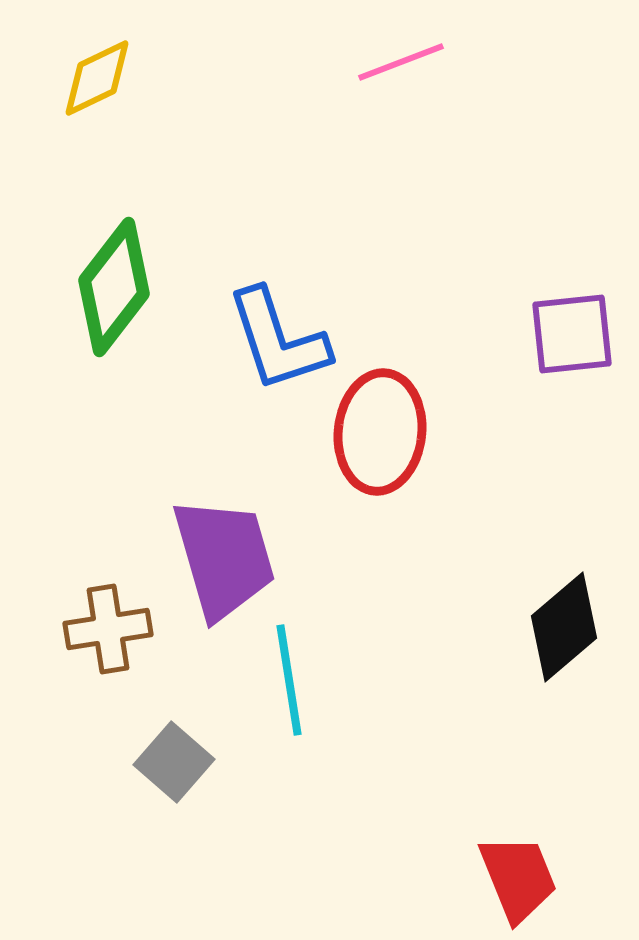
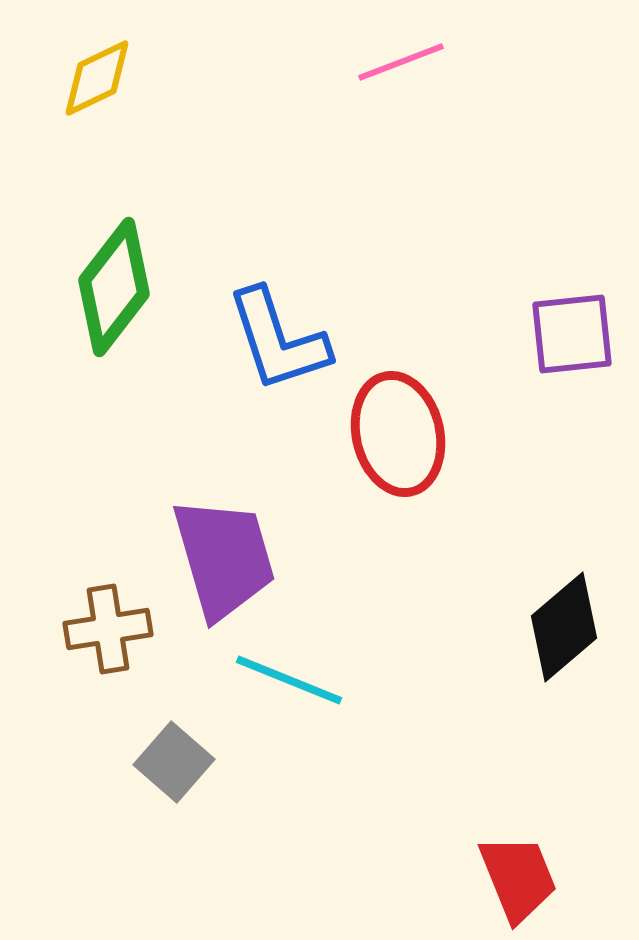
red ellipse: moved 18 px right, 2 px down; rotated 19 degrees counterclockwise
cyan line: rotated 59 degrees counterclockwise
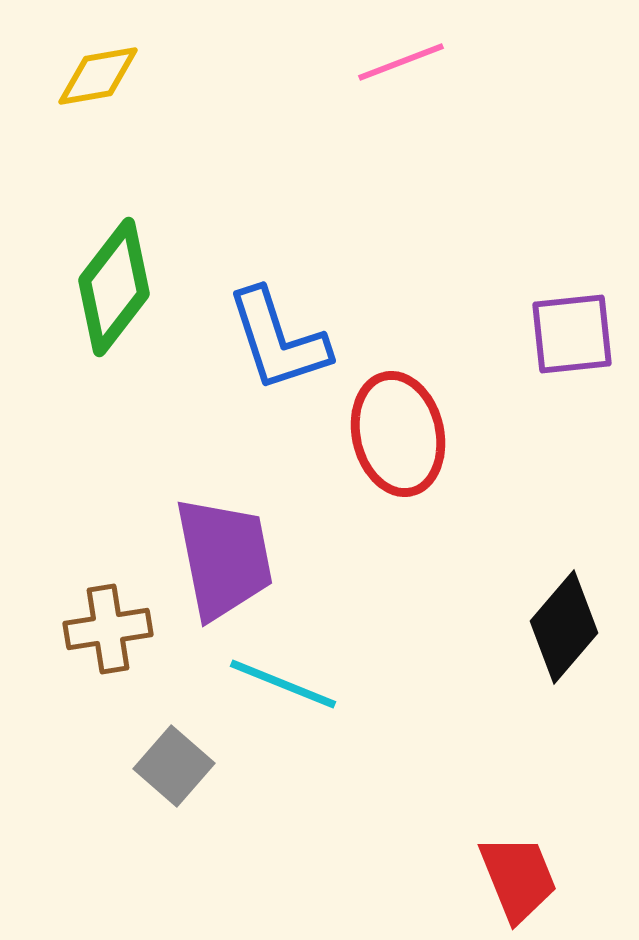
yellow diamond: moved 1 px right, 2 px up; rotated 16 degrees clockwise
purple trapezoid: rotated 5 degrees clockwise
black diamond: rotated 9 degrees counterclockwise
cyan line: moved 6 px left, 4 px down
gray square: moved 4 px down
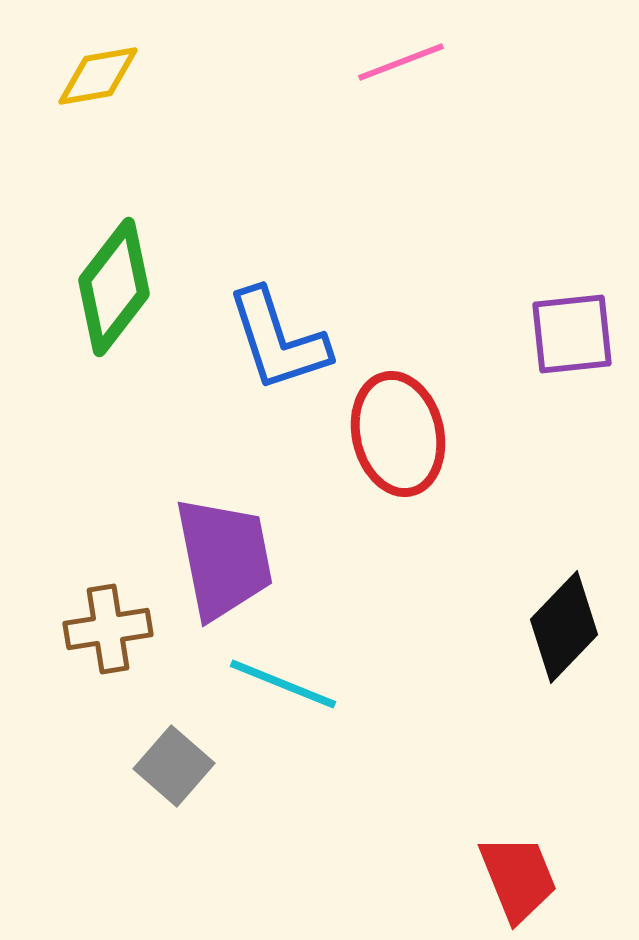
black diamond: rotated 3 degrees clockwise
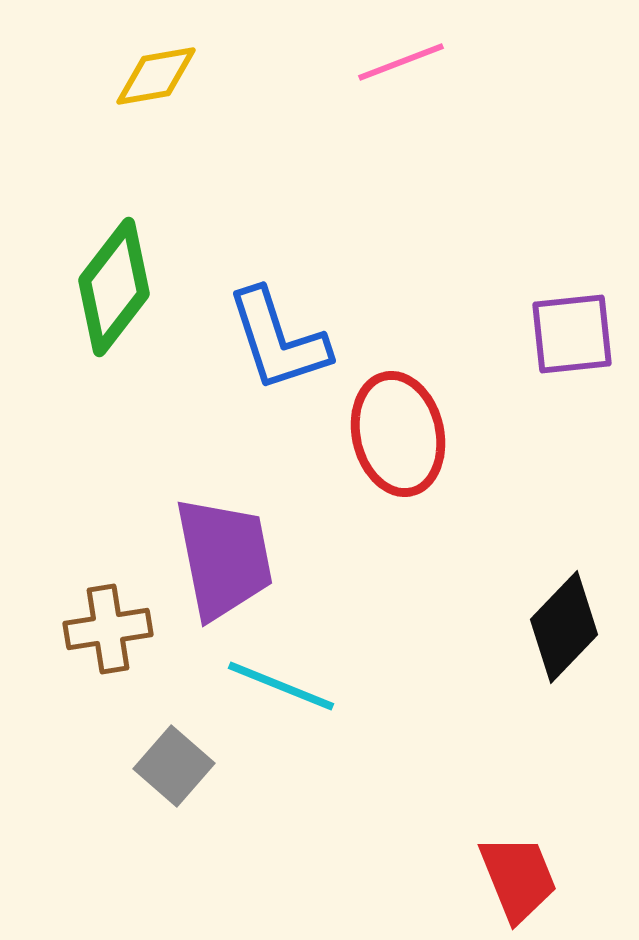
yellow diamond: moved 58 px right
cyan line: moved 2 px left, 2 px down
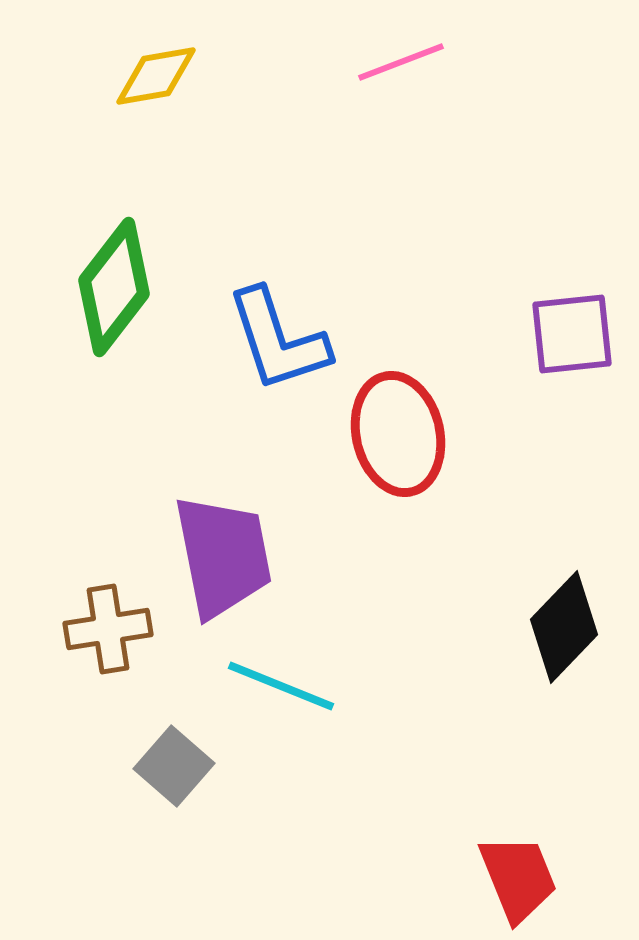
purple trapezoid: moved 1 px left, 2 px up
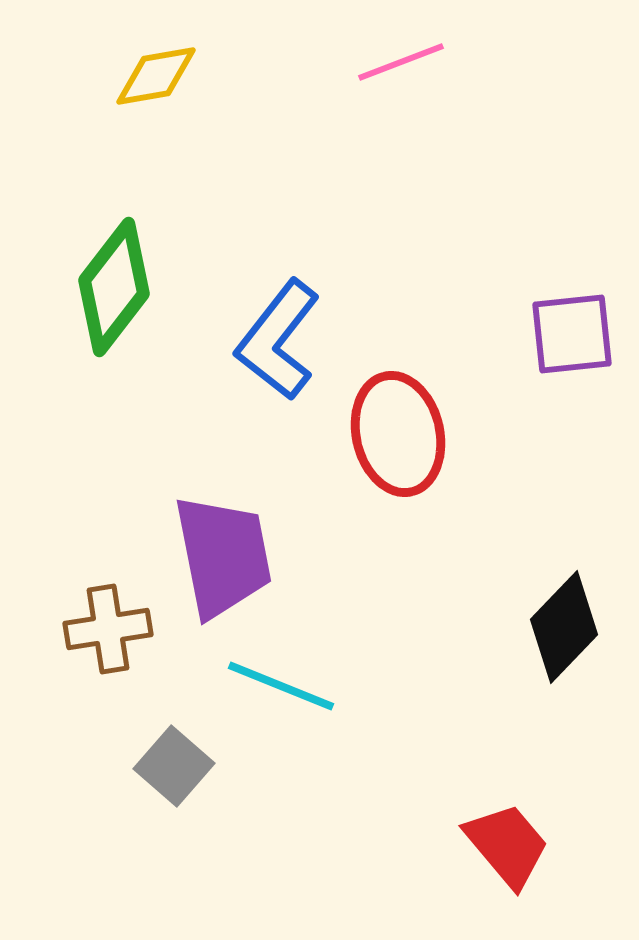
blue L-shape: rotated 56 degrees clockwise
red trapezoid: moved 11 px left, 33 px up; rotated 18 degrees counterclockwise
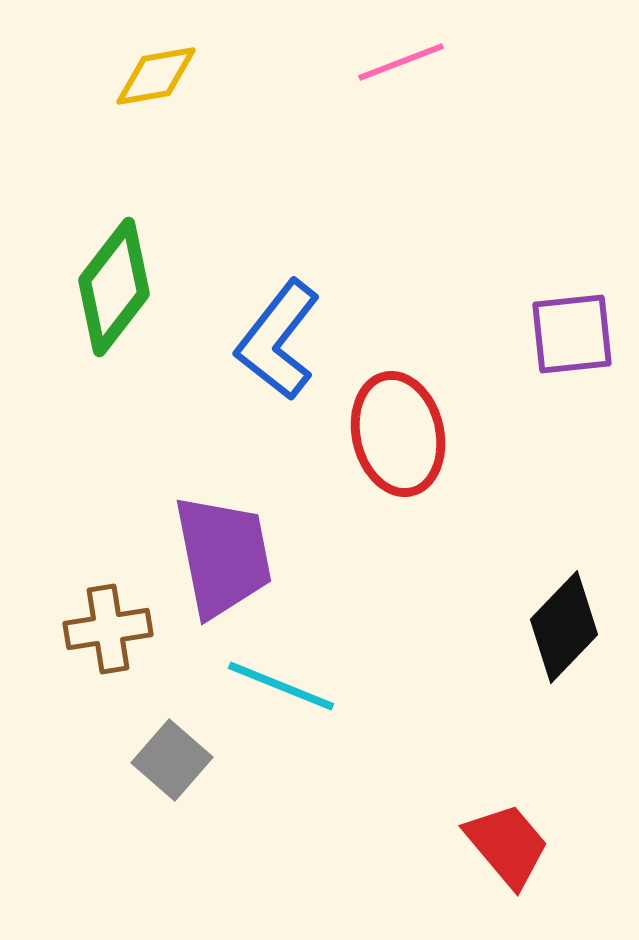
gray square: moved 2 px left, 6 px up
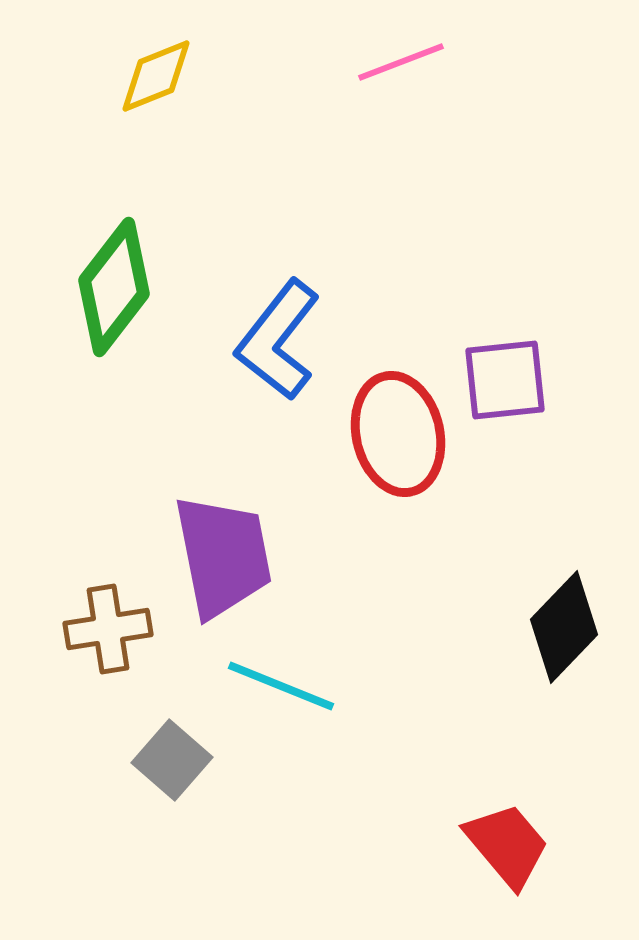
yellow diamond: rotated 12 degrees counterclockwise
purple square: moved 67 px left, 46 px down
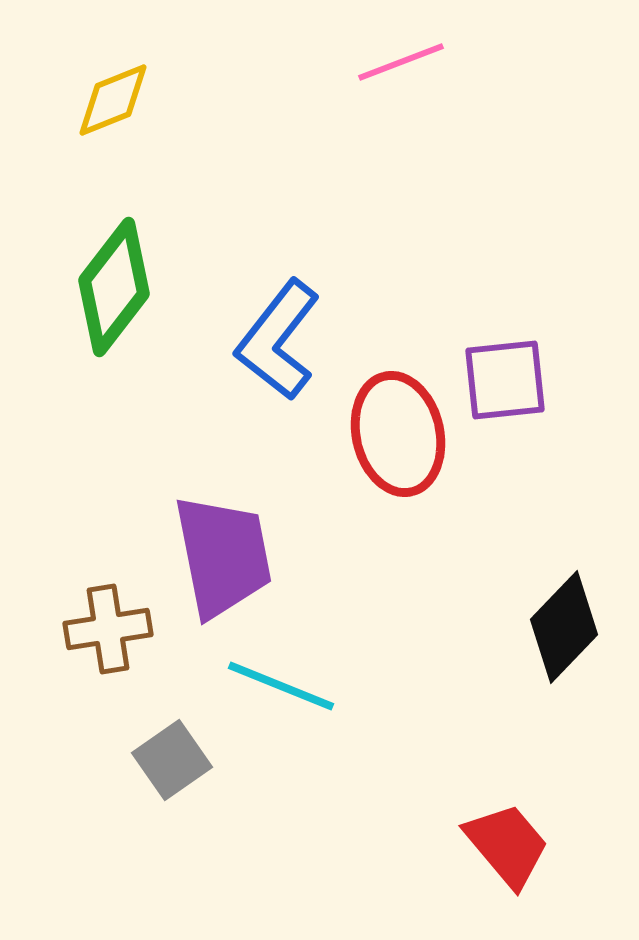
yellow diamond: moved 43 px left, 24 px down
gray square: rotated 14 degrees clockwise
